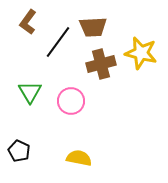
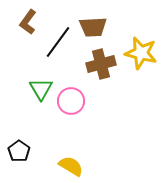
green triangle: moved 11 px right, 3 px up
black pentagon: rotated 10 degrees clockwise
yellow semicircle: moved 8 px left, 8 px down; rotated 20 degrees clockwise
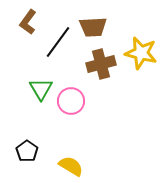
black pentagon: moved 8 px right
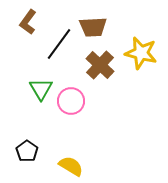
black line: moved 1 px right, 2 px down
brown cross: moved 1 px left, 1 px down; rotated 32 degrees counterclockwise
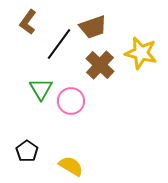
brown trapezoid: rotated 16 degrees counterclockwise
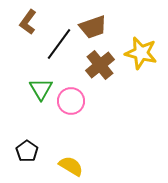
brown cross: rotated 8 degrees clockwise
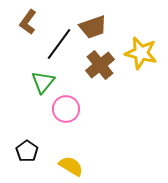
green triangle: moved 2 px right, 7 px up; rotated 10 degrees clockwise
pink circle: moved 5 px left, 8 px down
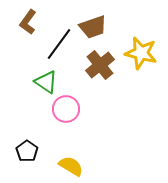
green triangle: moved 3 px right; rotated 35 degrees counterclockwise
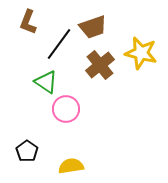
brown L-shape: rotated 15 degrees counterclockwise
yellow semicircle: rotated 40 degrees counterclockwise
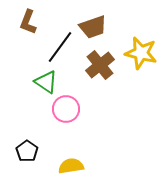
black line: moved 1 px right, 3 px down
